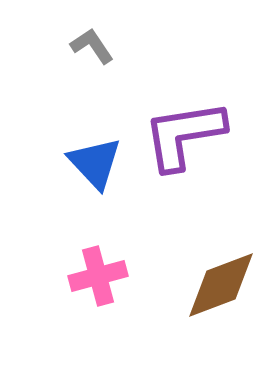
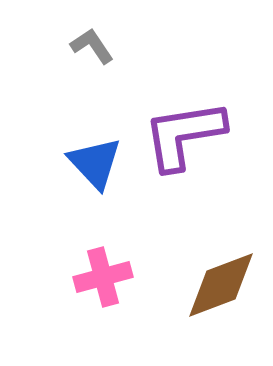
pink cross: moved 5 px right, 1 px down
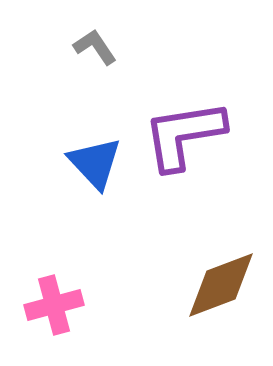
gray L-shape: moved 3 px right, 1 px down
pink cross: moved 49 px left, 28 px down
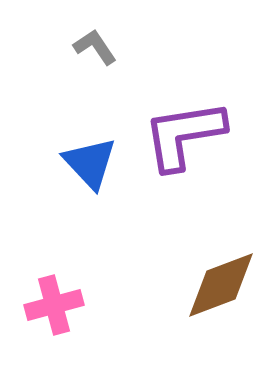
blue triangle: moved 5 px left
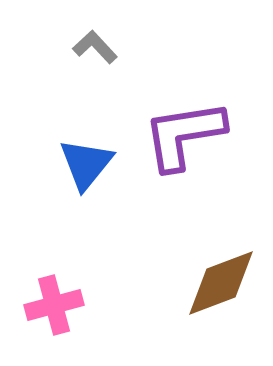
gray L-shape: rotated 9 degrees counterclockwise
blue triangle: moved 4 px left, 1 px down; rotated 22 degrees clockwise
brown diamond: moved 2 px up
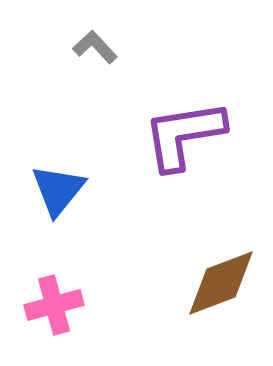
blue triangle: moved 28 px left, 26 px down
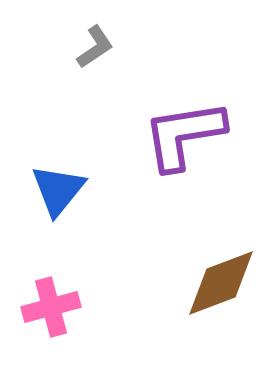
gray L-shape: rotated 99 degrees clockwise
pink cross: moved 3 px left, 2 px down
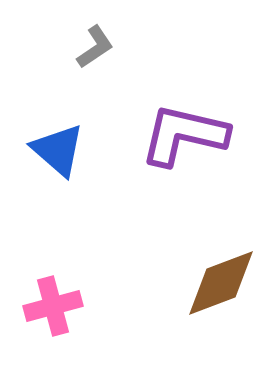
purple L-shape: rotated 22 degrees clockwise
blue triangle: moved 40 px up; rotated 28 degrees counterclockwise
pink cross: moved 2 px right, 1 px up
